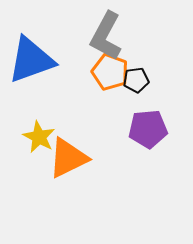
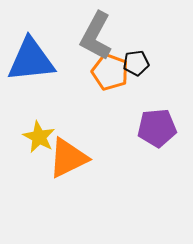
gray L-shape: moved 10 px left
blue triangle: rotated 14 degrees clockwise
black pentagon: moved 17 px up
purple pentagon: moved 9 px right, 1 px up
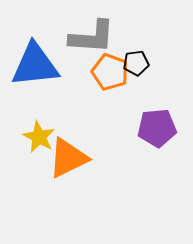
gray L-shape: moved 4 px left, 1 px down; rotated 114 degrees counterclockwise
blue triangle: moved 4 px right, 5 px down
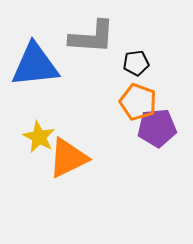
orange pentagon: moved 28 px right, 30 px down
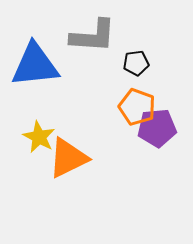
gray L-shape: moved 1 px right, 1 px up
orange pentagon: moved 1 px left, 5 px down
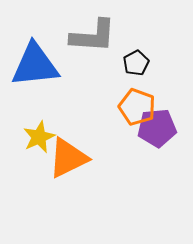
black pentagon: rotated 20 degrees counterclockwise
yellow star: rotated 20 degrees clockwise
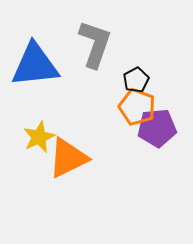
gray L-shape: moved 2 px right, 8 px down; rotated 75 degrees counterclockwise
black pentagon: moved 17 px down
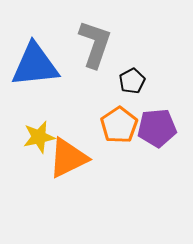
black pentagon: moved 4 px left, 1 px down
orange pentagon: moved 18 px left, 18 px down; rotated 18 degrees clockwise
yellow star: rotated 12 degrees clockwise
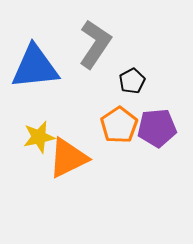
gray L-shape: rotated 15 degrees clockwise
blue triangle: moved 2 px down
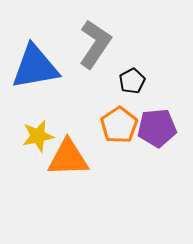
blue triangle: rotated 4 degrees counterclockwise
yellow star: moved 1 px left, 1 px up
orange triangle: rotated 24 degrees clockwise
